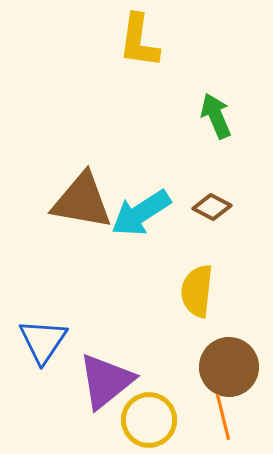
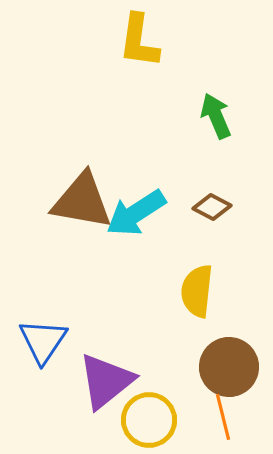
cyan arrow: moved 5 px left
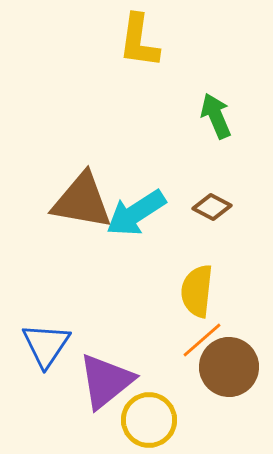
blue triangle: moved 3 px right, 4 px down
orange line: moved 21 px left, 77 px up; rotated 63 degrees clockwise
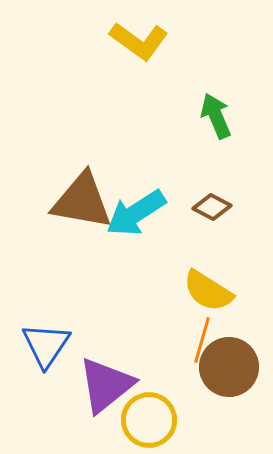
yellow L-shape: rotated 62 degrees counterclockwise
yellow semicircle: moved 11 px right; rotated 64 degrees counterclockwise
orange line: rotated 33 degrees counterclockwise
purple triangle: moved 4 px down
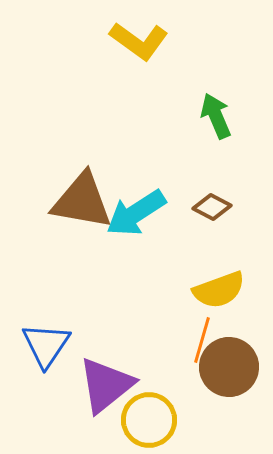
yellow semicircle: moved 11 px right, 1 px up; rotated 52 degrees counterclockwise
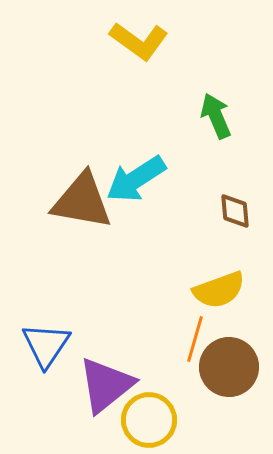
brown diamond: moved 23 px right, 4 px down; rotated 57 degrees clockwise
cyan arrow: moved 34 px up
orange line: moved 7 px left, 1 px up
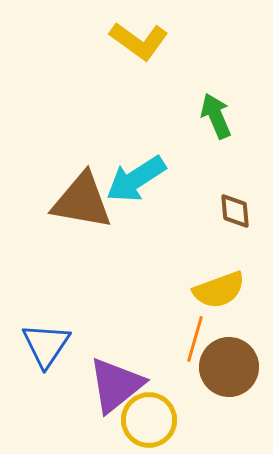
purple triangle: moved 10 px right
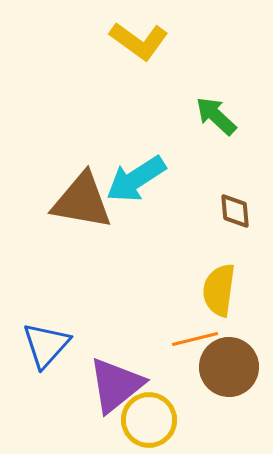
green arrow: rotated 24 degrees counterclockwise
yellow semicircle: rotated 118 degrees clockwise
orange line: rotated 60 degrees clockwise
blue triangle: rotated 8 degrees clockwise
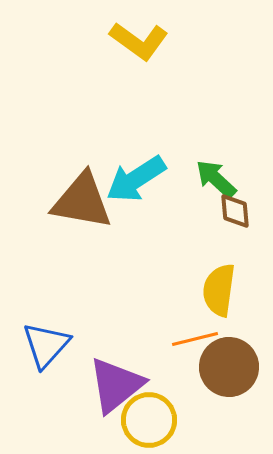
green arrow: moved 63 px down
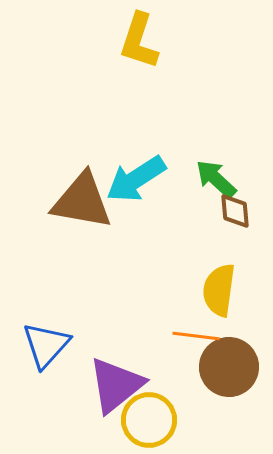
yellow L-shape: rotated 72 degrees clockwise
orange line: moved 1 px right, 3 px up; rotated 21 degrees clockwise
